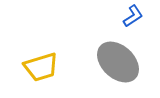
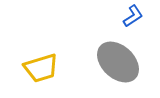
yellow trapezoid: moved 1 px down
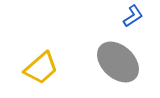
yellow trapezoid: rotated 24 degrees counterclockwise
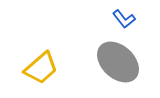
blue L-shape: moved 9 px left, 3 px down; rotated 85 degrees clockwise
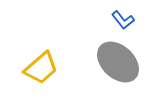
blue L-shape: moved 1 px left, 1 px down
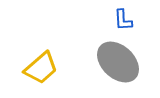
blue L-shape: rotated 35 degrees clockwise
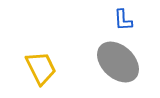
yellow trapezoid: rotated 75 degrees counterclockwise
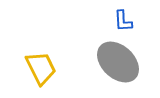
blue L-shape: moved 1 px down
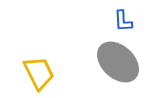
yellow trapezoid: moved 2 px left, 5 px down
